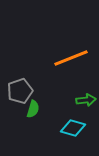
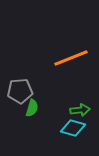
gray pentagon: rotated 15 degrees clockwise
green arrow: moved 6 px left, 10 px down
green semicircle: moved 1 px left, 1 px up
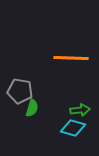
orange line: rotated 24 degrees clockwise
gray pentagon: rotated 15 degrees clockwise
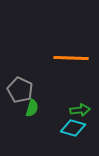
gray pentagon: moved 1 px up; rotated 15 degrees clockwise
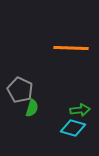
orange line: moved 10 px up
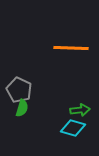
gray pentagon: moved 1 px left
green semicircle: moved 10 px left
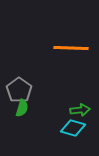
gray pentagon: rotated 10 degrees clockwise
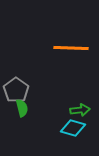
gray pentagon: moved 3 px left
green semicircle: rotated 30 degrees counterclockwise
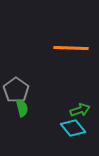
green arrow: rotated 12 degrees counterclockwise
cyan diamond: rotated 35 degrees clockwise
